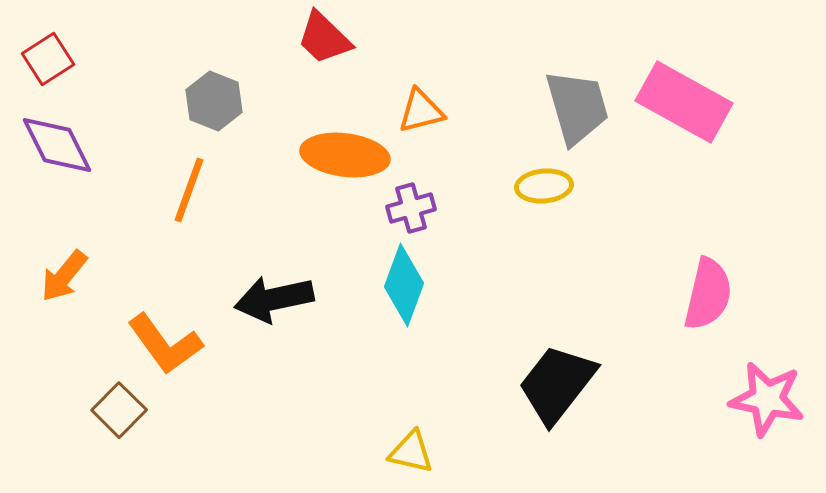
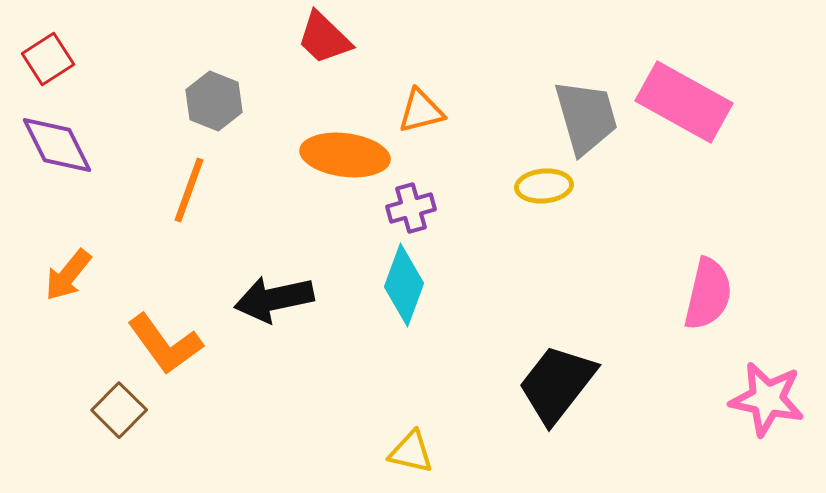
gray trapezoid: moved 9 px right, 10 px down
orange arrow: moved 4 px right, 1 px up
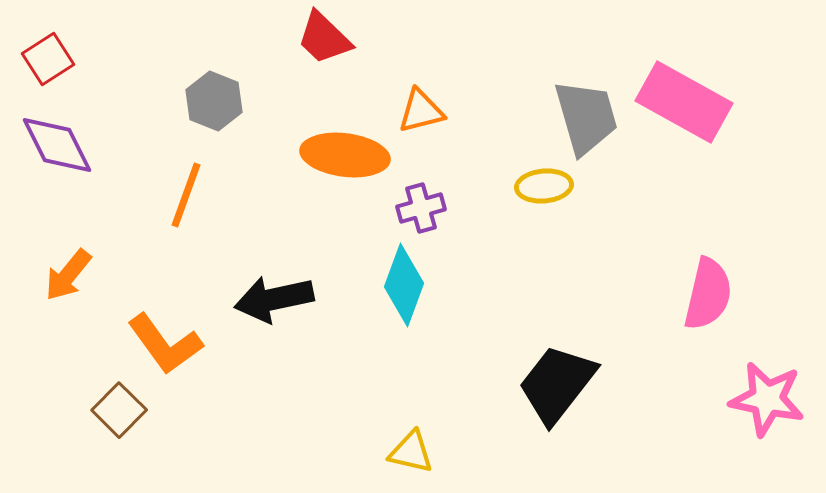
orange line: moved 3 px left, 5 px down
purple cross: moved 10 px right
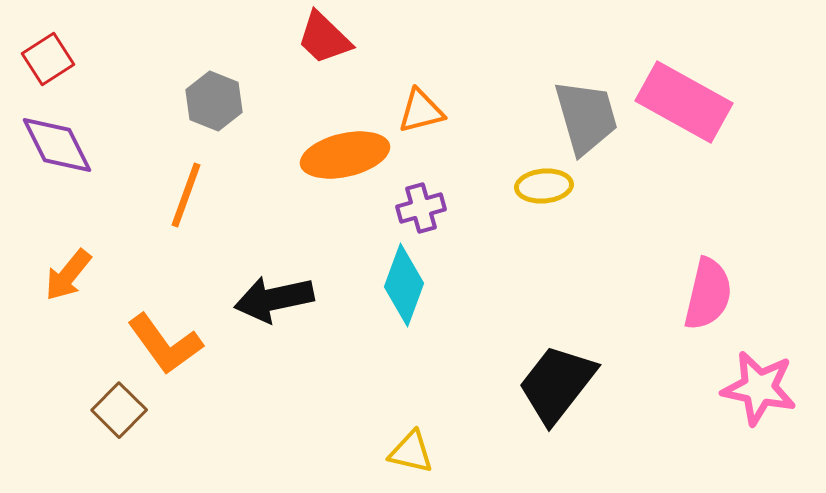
orange ellipse: rotated 20 degrees counterclockwise
pink star: moved 8 px left, 11 px up
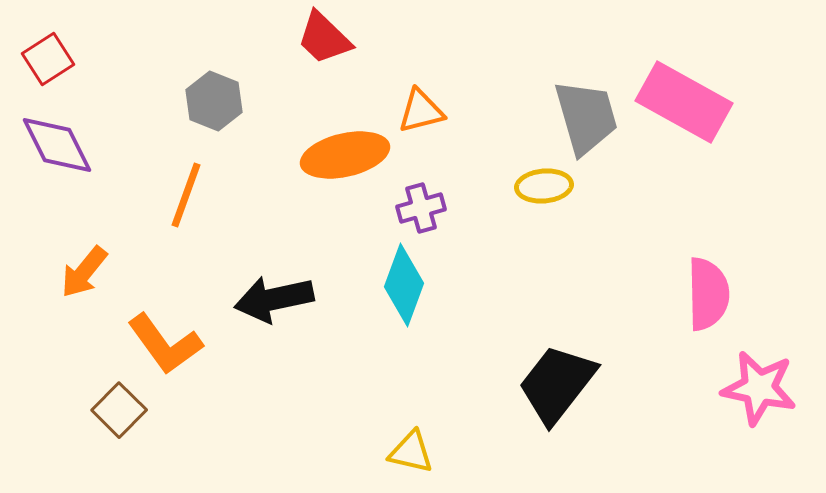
orange arrow: moved 16 px right, 3 px up
pink semicircle: rotated 14 degrees counterclockwise
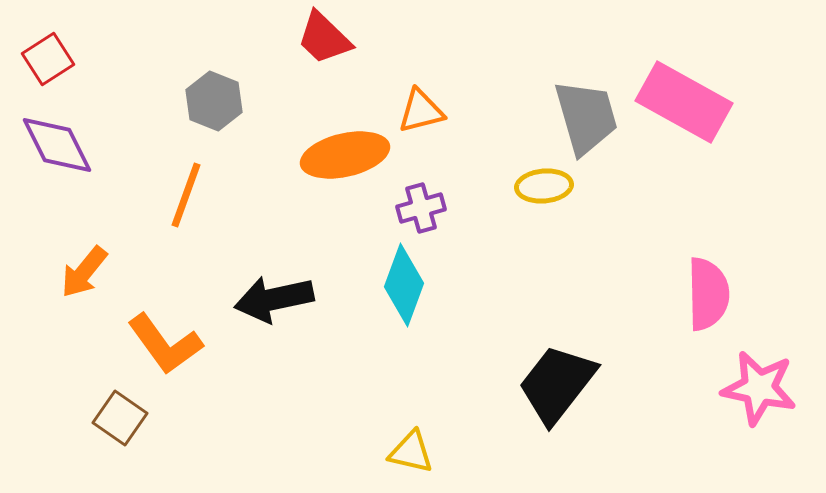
brown square: moved 1 px right, 8 px down; rotated 10 degrees counterclockwise
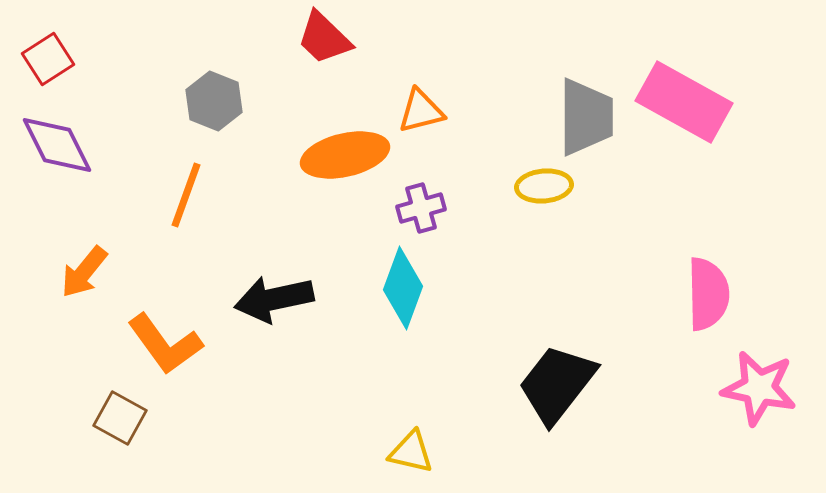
gray trapezoid: rotated 16 degrees clockwise
cyan diamond: moved 1 px left, 3 px down
brown square: rotated 6 degrees counterclockwise
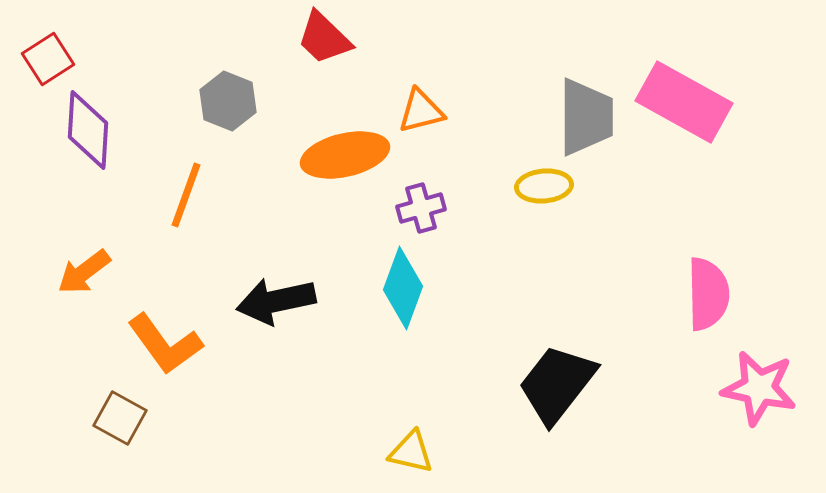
gray hexagon: moved 14 px right
purple diamond: moved 31 px right, 15 px up; rotated 30 degrees clockwise
orange arrow: rotated 14 degrees clockwise
black arrow: moved 2 px right, 2 px down
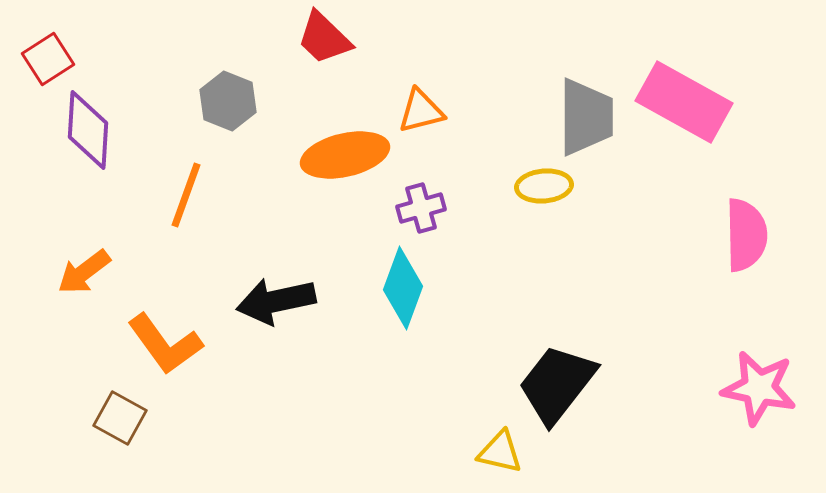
pink semicircle: moved 38 px right, 59 px up
yellow triangle: moved 89 px right
